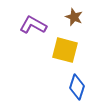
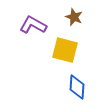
blue diamond: rotated 15 degrees counterclockwise
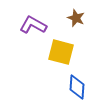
brown star: moved 2 px right, 1 px down
yellow square: moved 4 px left, 2 px down
